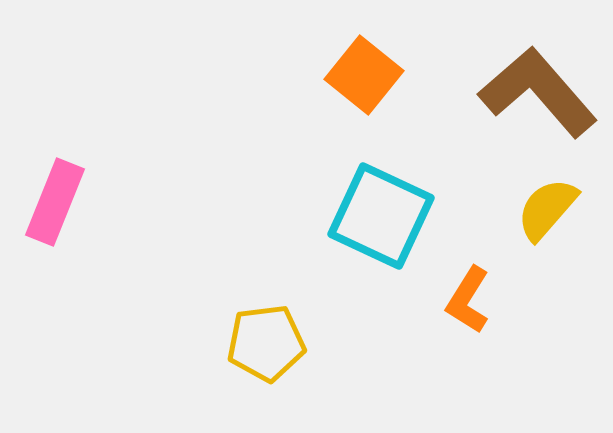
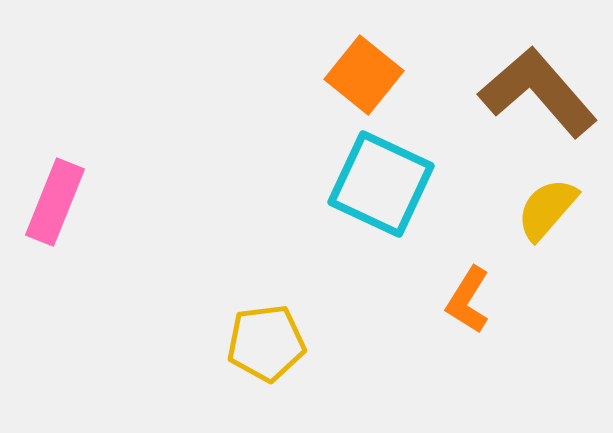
cyan square: moved 32 px up
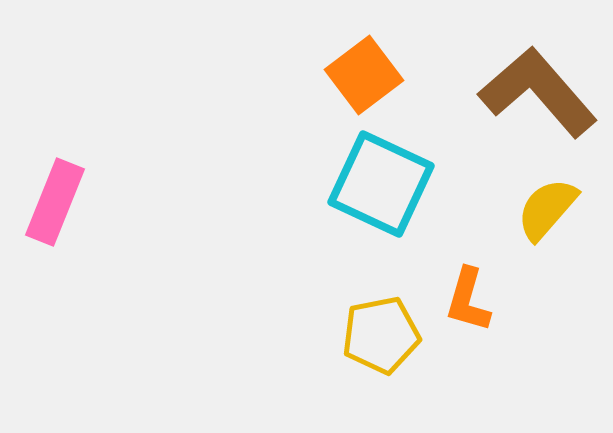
orange square: rotated 14 degrees clockwise
orange L-shape: rotated 16 degrees counterclockwise
yellow pentagon: moved 115 px right, 8 px up; rotated 4 degrees counterclockwise
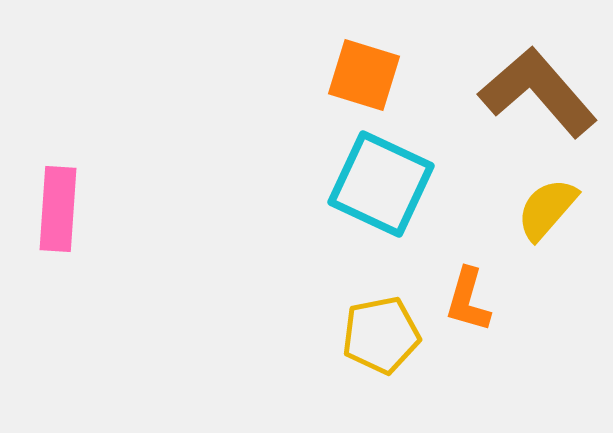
orange square: rotated 36 degrees counterclockwise
pink rectangle: moved 3 px right, 7 px down; rotated 18 degrees counterclockwise
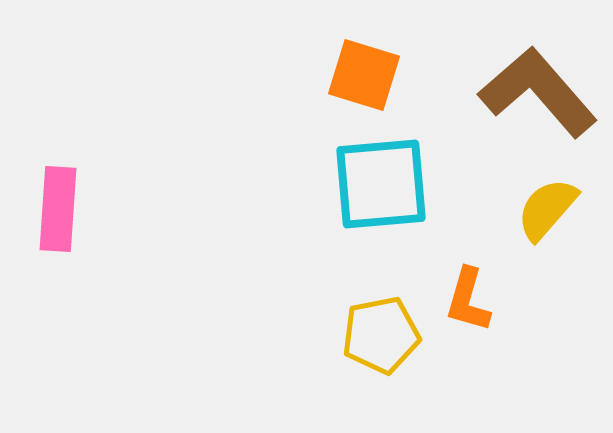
cyan square: rotated 30 degrees counterclockwise
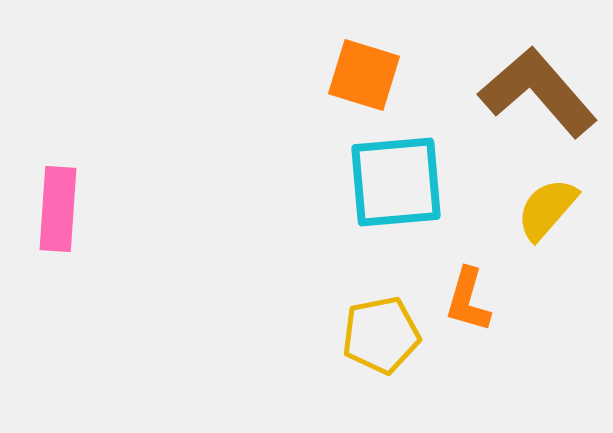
cyan square: moved 15 px right, 2 px up
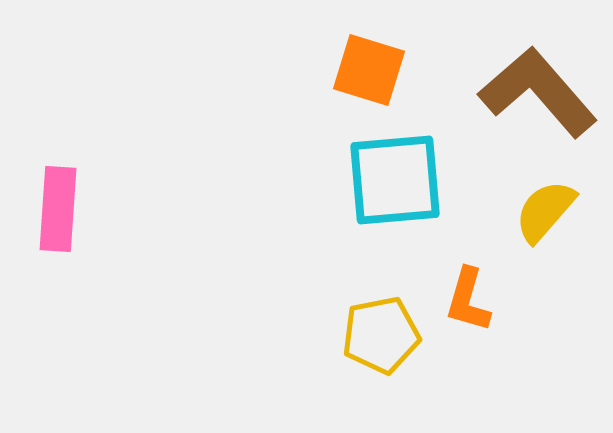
orange square: moved 5 px right, 5 px up
cyan square: moved 1 px left, 2 px up
yellow semicircle: moved 2 px left, 2 px down
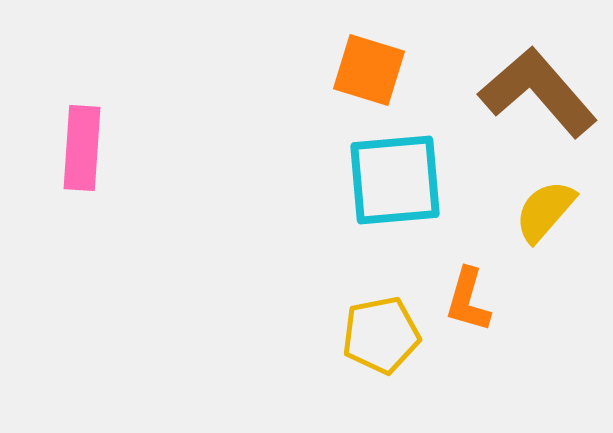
pink rectangle: moved 24 px right, 61 px up
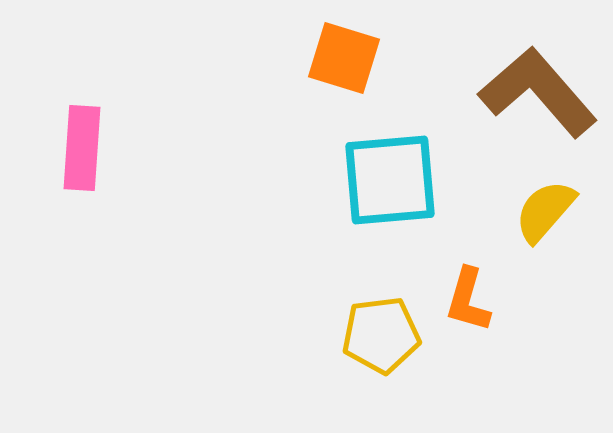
orange square: moved 25 px left, 12 px up
cyan square: moved 5 px left
yellow pentagon: rotated 4 degrees clockwise
